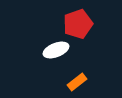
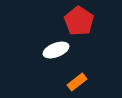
red pentagon: moved 1 px right, 3 px up; rotated 20 degrees counterclockwise
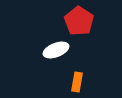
orange rectangle: rotated 42 degrees counterclockwise
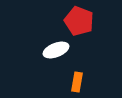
red pentagon: rotated 12 degrees counterclockwise
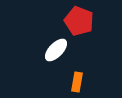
white ellipse: rotated 25 degrees counterclockwise
